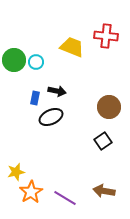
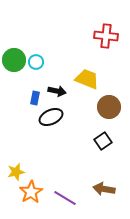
yellow trapezoid: moved 15 px right, 32 px down
brown arrow: moved 2 px up
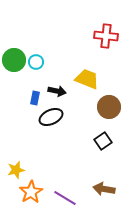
yellow star: moved 2 px up
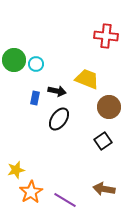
cyan circle: moved 2 px down
black ellipse: moved 8 px right, 2 px down; rotated 30 degrees counterclockwise
purple line: moved 2 px down
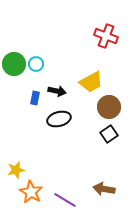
red cross: rotated 15 degrees clockwise
green circle: moved 4 px down
yellow trapezoid: moved 4 px right, 3 px down; rotated 130 degrees clockwise
black ellipse: rotated 40 degrees clockwise
black square: moved 6 px right, 7 px up
orange star: rotated 10 degrees counterclockwise
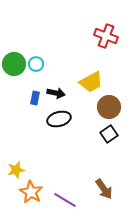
black arrow: moved 1 px left, 2 px down
brown arrow: rotated 135 degrees counterclockwise
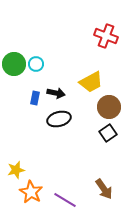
black square: moved 1 px left, 1 px up
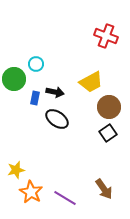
green circle: moved 15 px down
black arrow: moved 1 px left, 1 px up
black ellipse: moved 2 px left; rotated 50 degrees clockwise
purple line: moved 2 px up
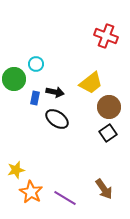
yellow trapezoid: moved 1 px down; rotated 10 degrees counterclockwise
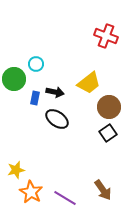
yellow trapezoid: moved 2 px left
brown arrow: moved 1 px left, 1 px down
